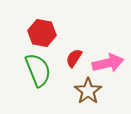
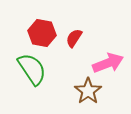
red semicircle: moved 20 px up
pink arrow: rotated 8 degrees counterclockwise
green semicircle: moved 6 px left, 1 px up; rotated 12 degrees counterclockwise
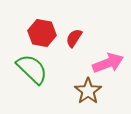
green semicircle: rotated 12 degrees counterclockwise
